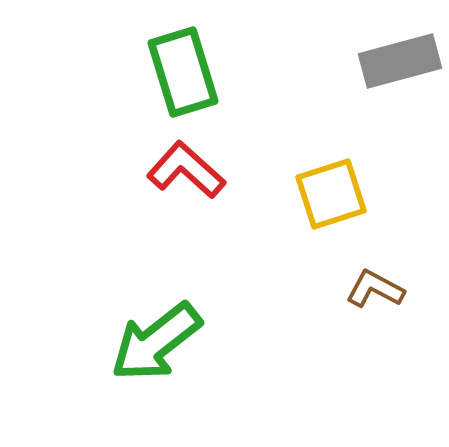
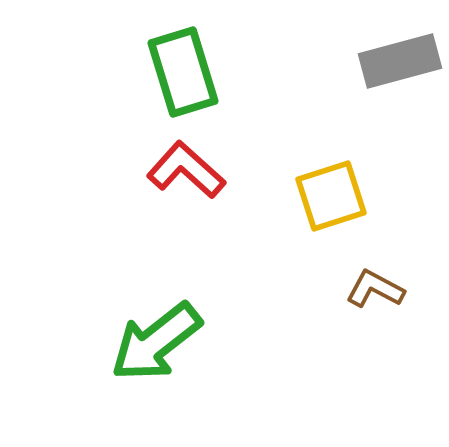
yellow square: moved 2 px down
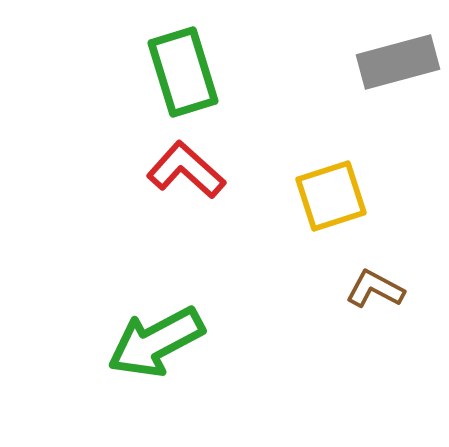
gray rectangle: moved 2 px left, 1 px down
green arrow: rotated 10 degrees clockwise
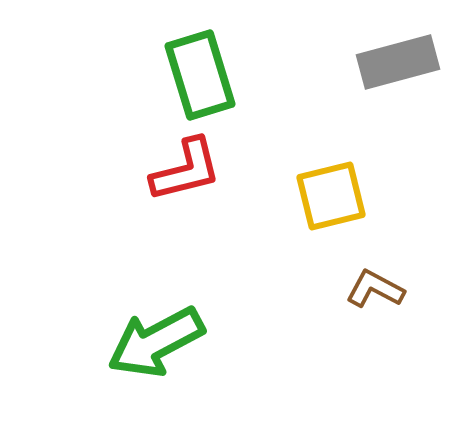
green rectangle: moved 17 px right, 3 px down
red L-shape: rotated 124 degrees clockwise
yellow square: rotated 4 degrees clockwise
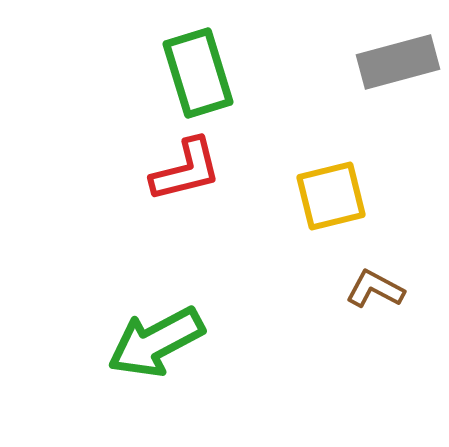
green rectangle: moved 2 px left, 2 px up
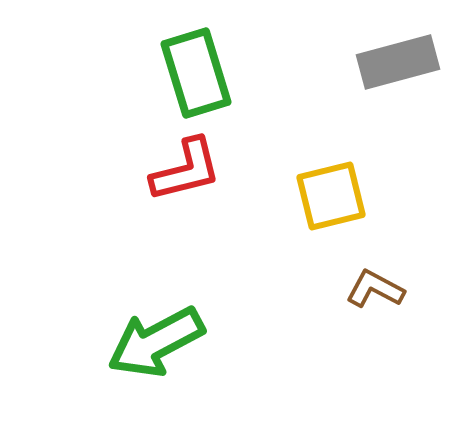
green rectangle: moved 2 px left
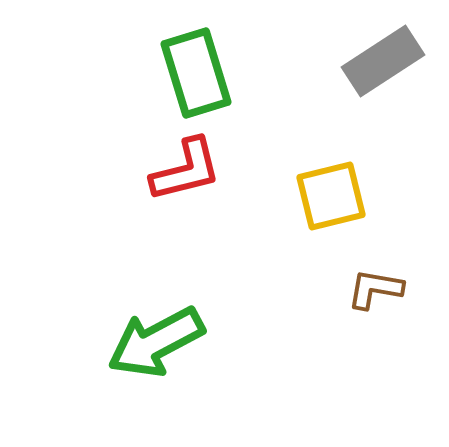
gray rectangle: moved 15 px left, 1 px up; rotated 18 degrees counterclockwise
brown L-shape: rotated 18 degrees counterclockwise
